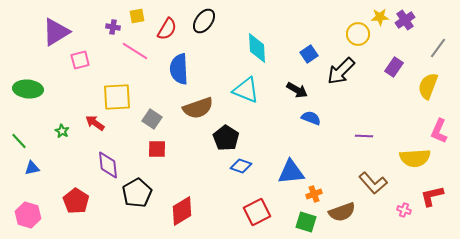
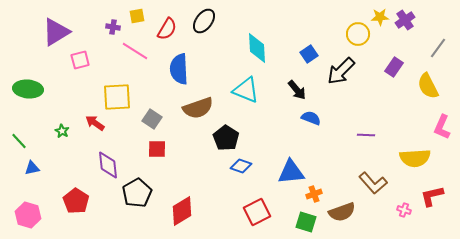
yellow semicircle at (428, 86): rotated 48 degrees counterclockwise
black arrow at (297, 90): rotated 20 degrees clockwise
pink L-shape at (439, 131): moved 3 px right, 4 px up
purple line at (364, 136): moved 2 px right, 1 px up
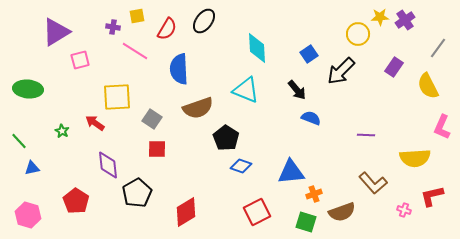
red diamond at (182, 211): moved 4 px right, 1 px down
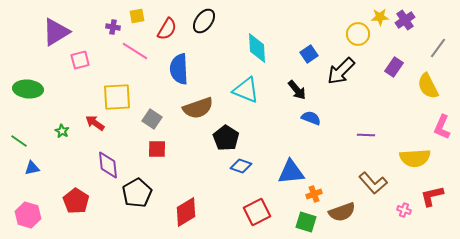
green line at (19, 141): rotated 12 degrees counterclockwise
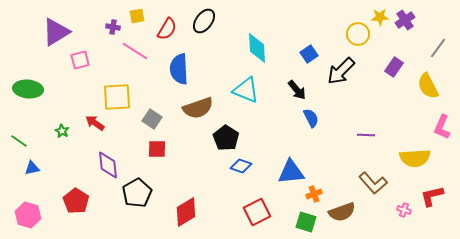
blue semicircle at (311, 118): rotated 42 degrees clockwise
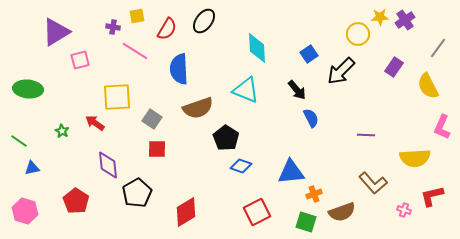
pink hexagon at (28, 215): moved 3 px left, 4 px up
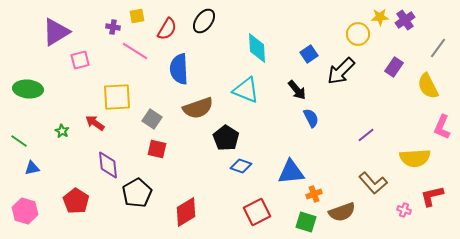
purple line at (366, 135): rotated 42 degrees counterclockwise
red square at (157, 149): rotated 12 degrees clockwise
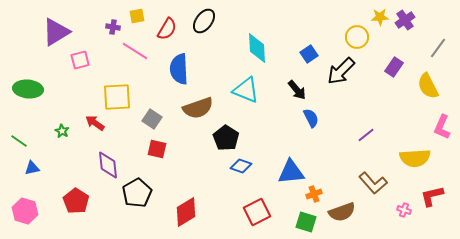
yellow circle at (358, 34): moved 1 px left, 3 px down
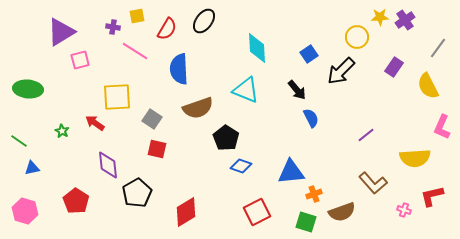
purple triangle at (56, 32): moved 5 px right
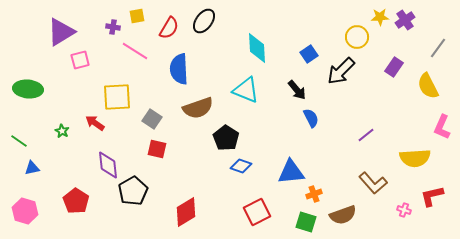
red semicircle at (167, 29): moved 2 px right, 1 px up
black pentagon at (137, 193): moved 4 px left, 2 px up
brown semicircle at (342, 212): moved 1 px right, 3 px down
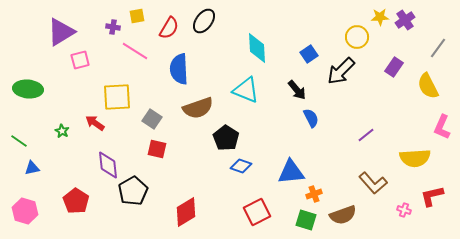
green square at (306, 222): moved 2 px up
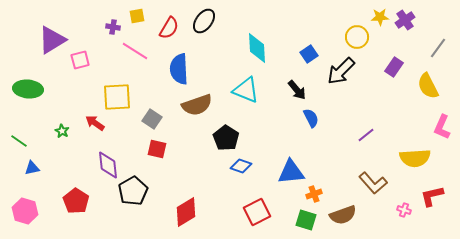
purple triangle at (61, 32): moved 9 px left, 8 px down
brown semicircle at (198, 108): moved 1 px left, 3 px up
